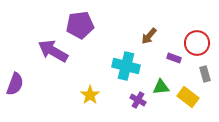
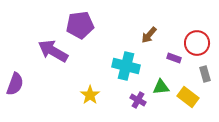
brown arrow: moved 1 px up
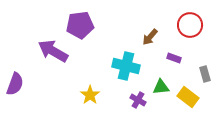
brown arrow: moved 1 px right, 2 px down
red circle: moved 7 px left, 18 px up
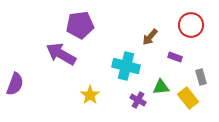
red circle: moved 1 px right
purple arrow: moved 8 px right, 3 px down
purple rectangle: moved 1 px right, 1 px up
gray rectangle: moved 4 px left, 3 px down
yellow rectangle: moved 1 px down; rotated 15 degrees clockwise
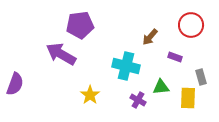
yellow rectangle: rotated 40 degrees clockwise
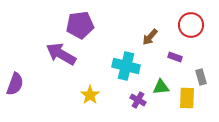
yellow rectangle: moved 1 px left
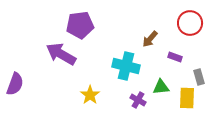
red circle: moved 1 px left, 2 px up
brown arrow: moved 2 px down
gray rectangle: moved 2 px left
